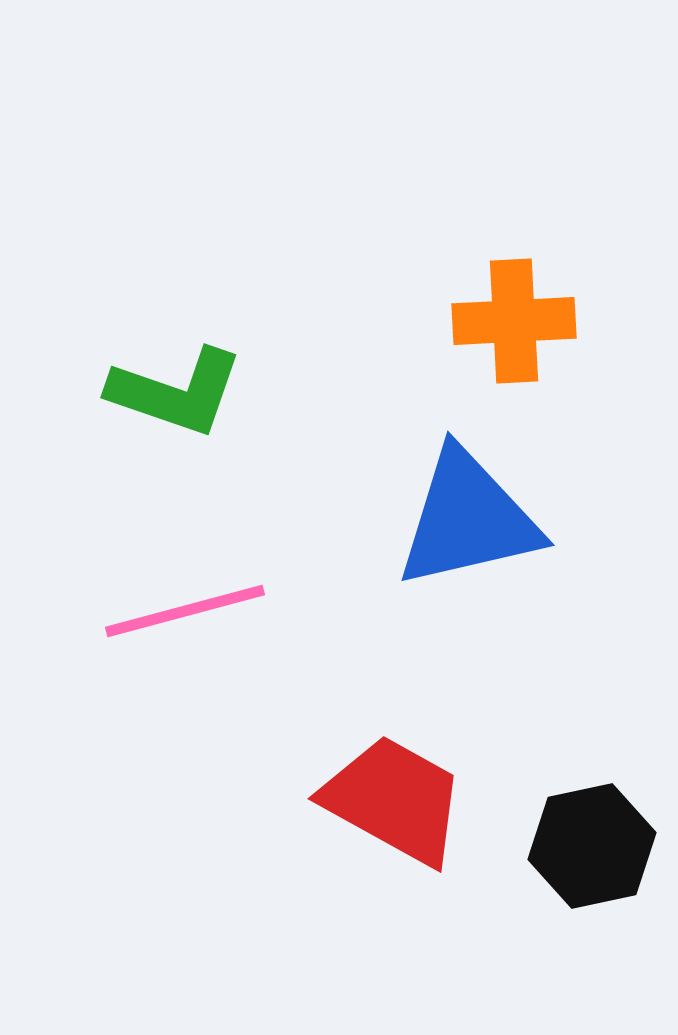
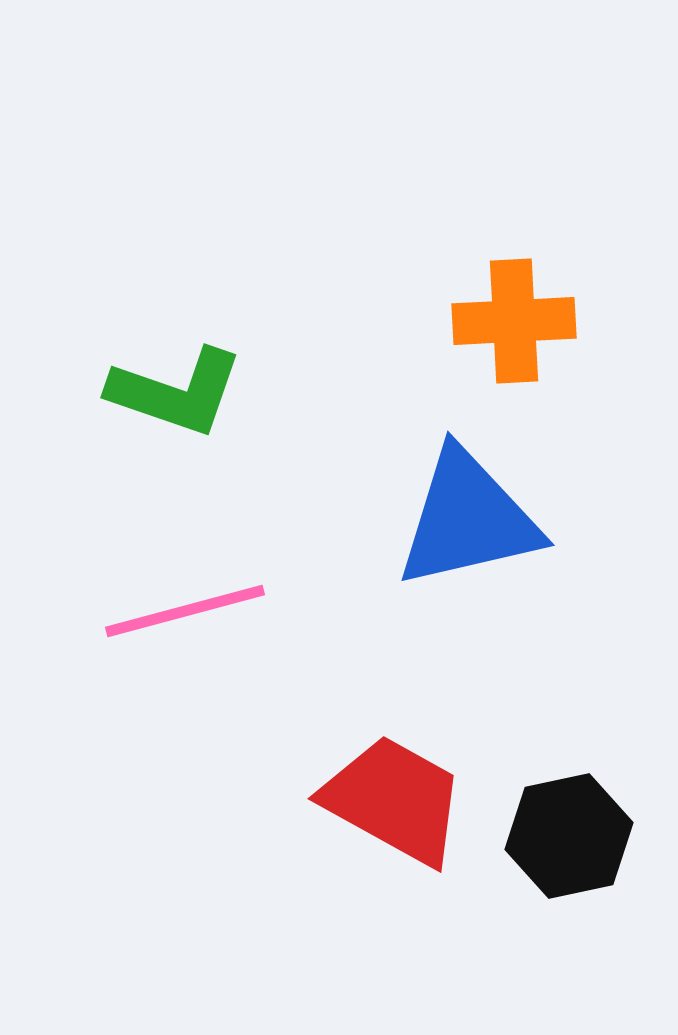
black hexagon: moved 23 px left, 10 px up
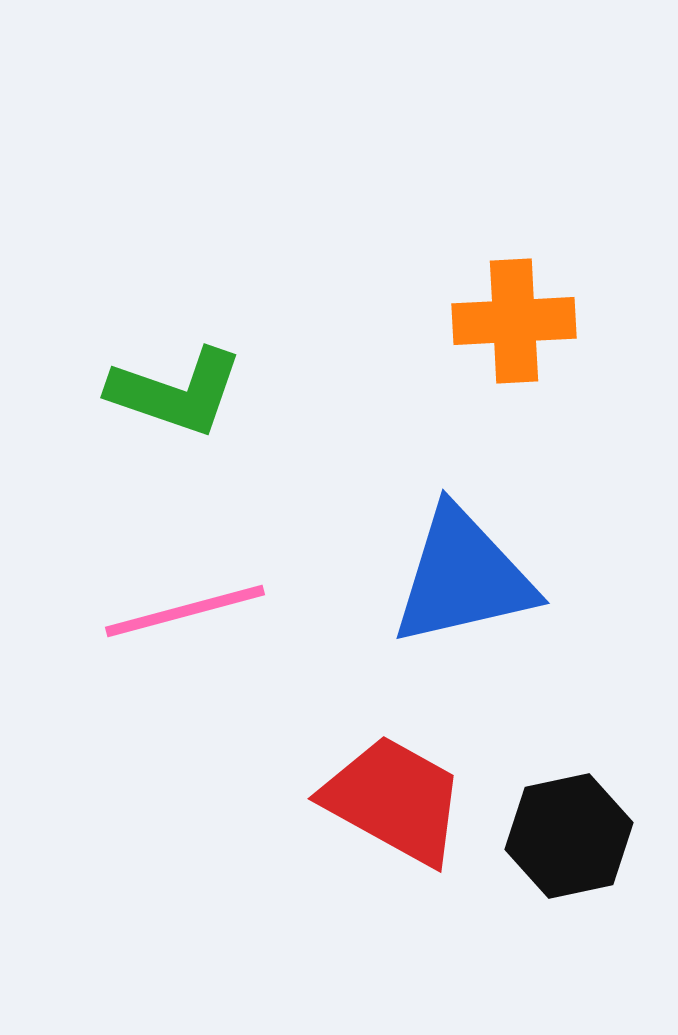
blue triangle: moved 5 px left, 58 px down
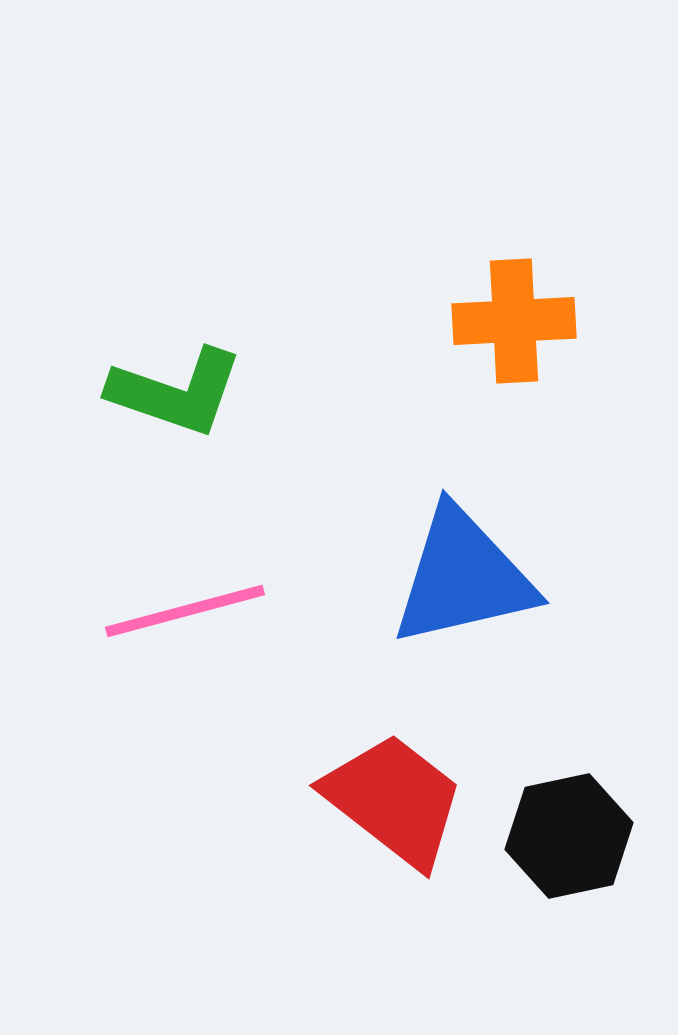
red trapezoid: rotated 9 degrees clockwise
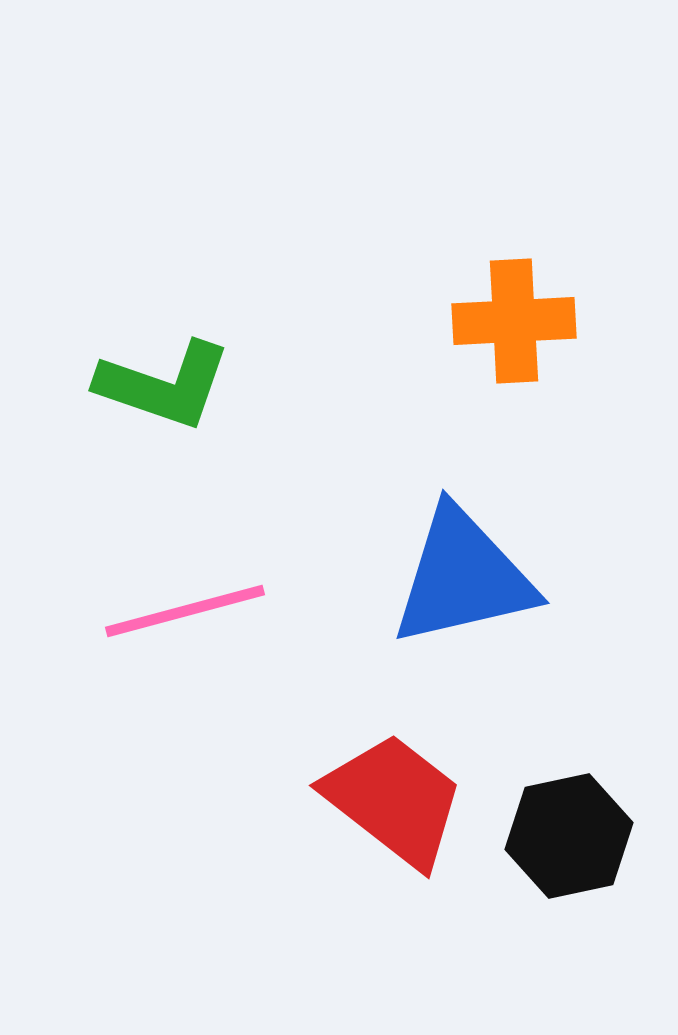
green L-shape: moved 12 px left, 7 px up
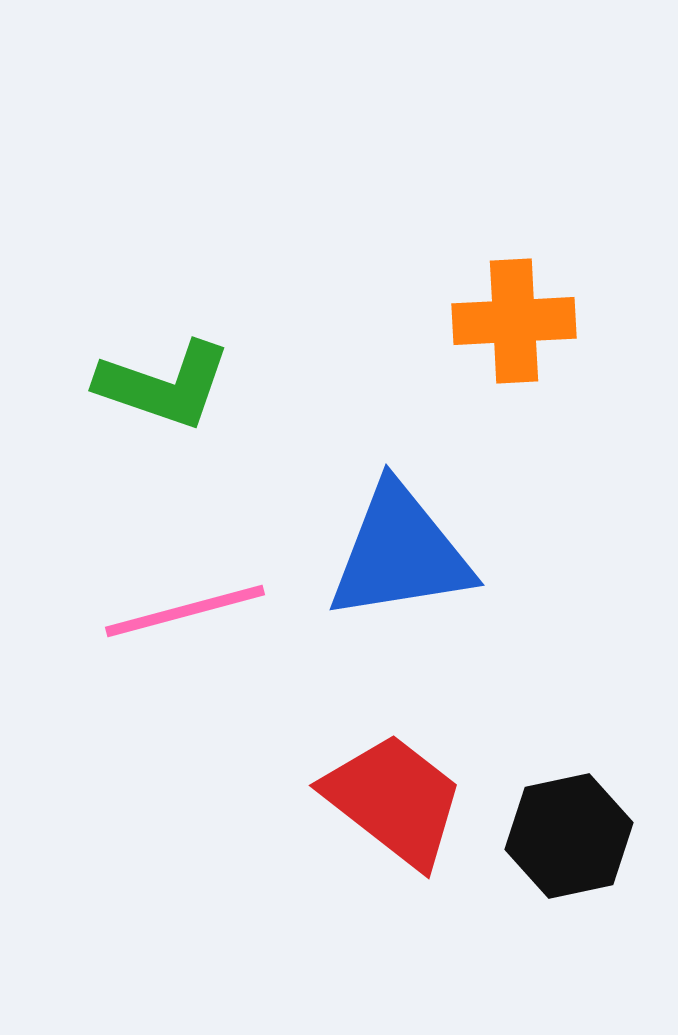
blue triangle: moved 63 px left, 24 px up; rotated 4 degrees clockwise
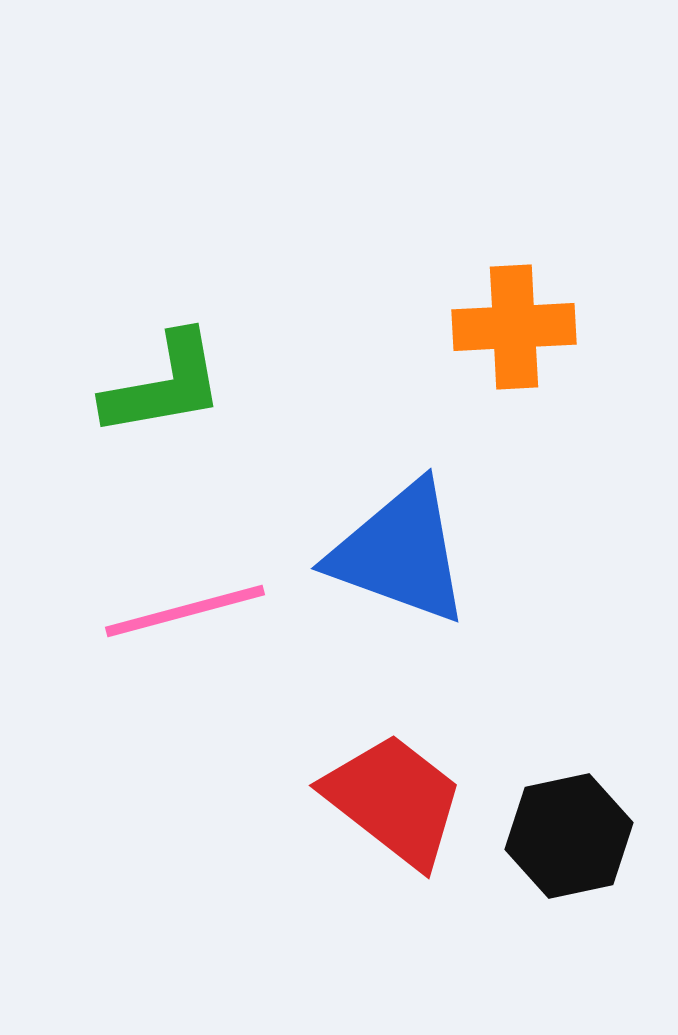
orange cross: moved 6 px down
green L-shape: rotated 29 degrees counterclockwise
blue triangle: rotated 29 degrees clockwise
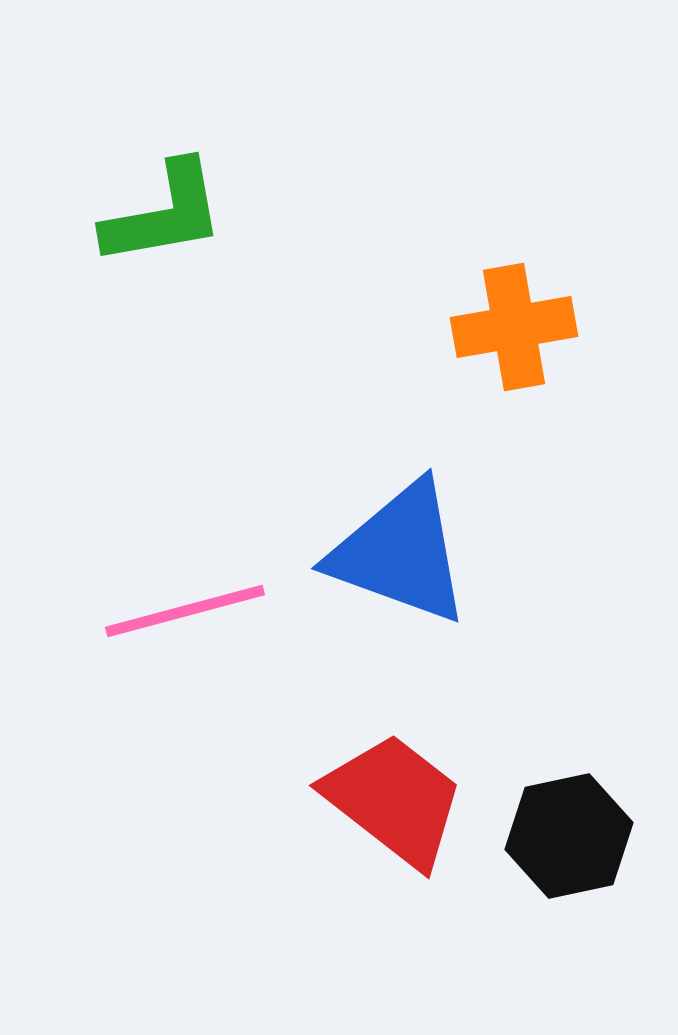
orange cross: rotated 7 degrees counterclockwise
green L-shape: moved 171 px up
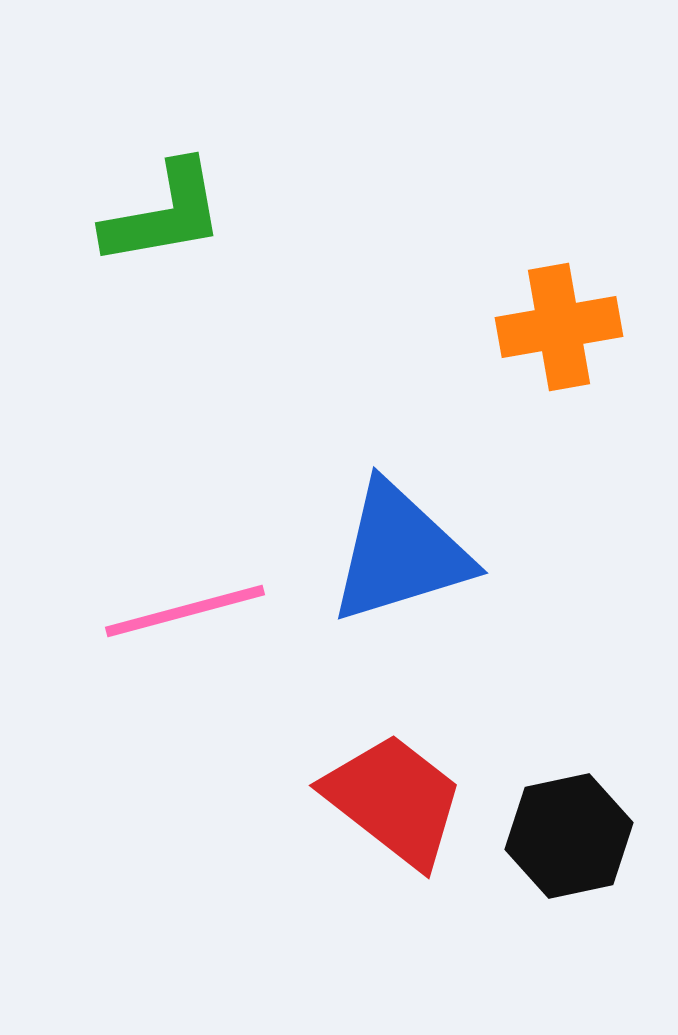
orange cross: moved 45 px right
blue triangle: rotated 37 degrees counterclockwise
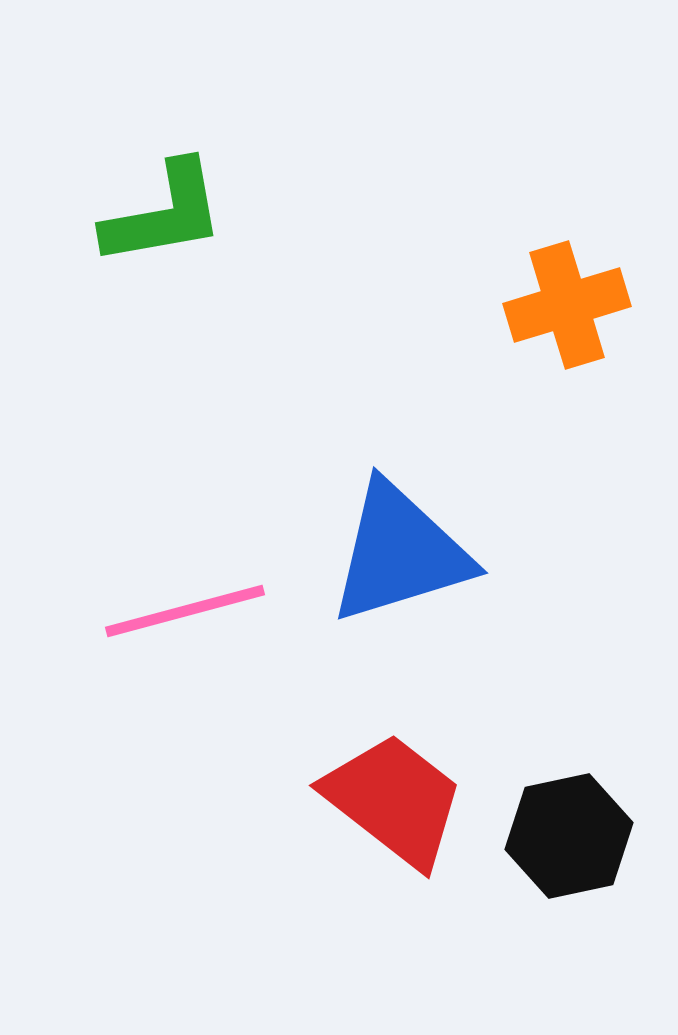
orange cross: moved 8 px right, 22 px up; rotated 7 degrees counterclockwise
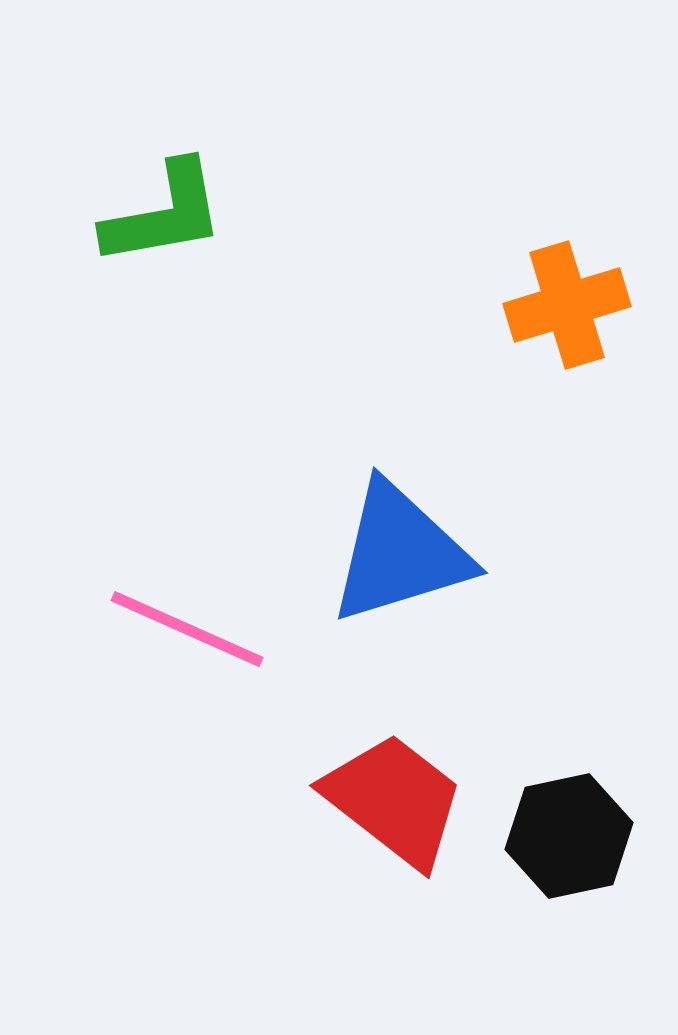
pink line: moved 2 px right, 18 px down; rotated 39 degrees clockwise
